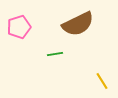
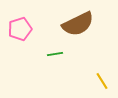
pink pentagon: moved 1 px right, 2 px down
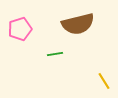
brown semicircle: rotated 12 degrees clockwise
yellow line: moved 2 px right
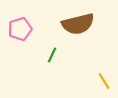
green line: moved 3 px left, 1 px down; rotated 56 degrees counterclockwise
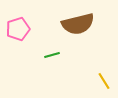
pink pentagon: moved 2 px left
green line: rotated 49 degrees clockwise
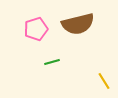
pink pentagon: moved 18 px right
green line: moved 7 px down
